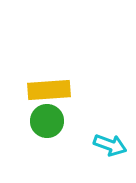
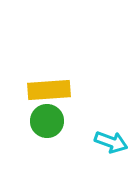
cyan arrow: moved 1 px right, 3 px up
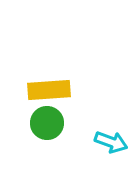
green circle: moved 2 px down
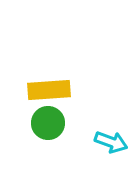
green circle: moved 1 px right
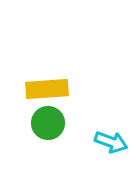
yellow rectangle: moved 2 px left, 1 px up
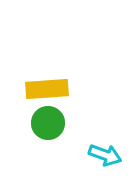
cyan arrow: moved 6 px left, 13 px down
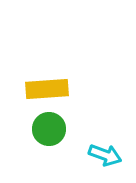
green circle: moved 1 px right, 6 px down
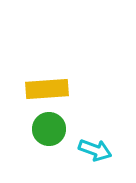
cyan arrow: moved 10 px left, 5 px up
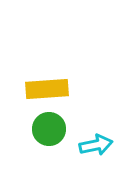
cyan arrow: moved 1 px right, 5 px up; rotated 32 degrees counterclockwise
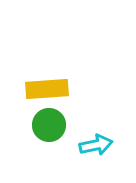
green circle: moved 4 px up
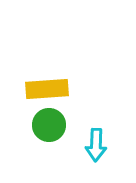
cyan arrow: rotated 104 degrees clockwise
